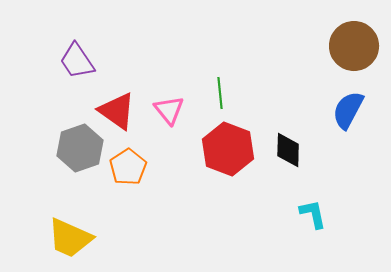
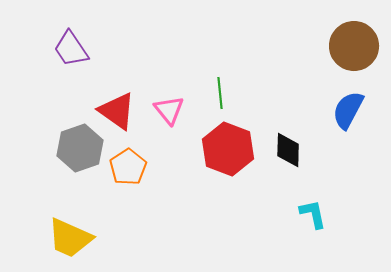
purple trapezoid: moved 6 px left, 12 px up
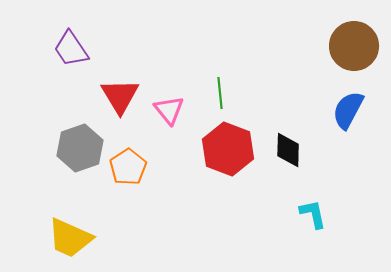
red triangle: moved 3 px right, 15 px up; rotated 24 degrees clockwise
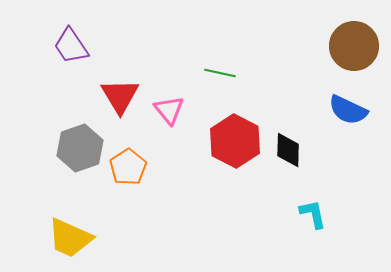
purple trapezoid: moved 3 px up
green line: moved 20 px up; rotated 72 degrees counterclockwise
blue semicircle: rotated 93 degrees counterclockwise
red hexagon: moved 7 px right, 8 px up; rotated 6 degrees clockwise
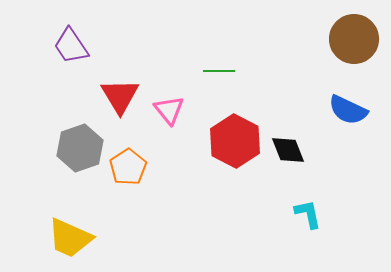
brown circle: moved 7 px up
green line: moved 1 px left, 2 px up; rotated 12 degrees counterclockwise
black diamond: rotated 24 degrees counterclockwise
cyan L-shape: moved 5 px left
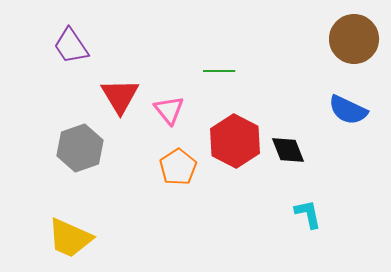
orange pentagon: moved 50 px right
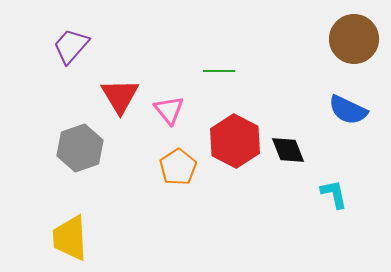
purple trapezoid: rotated 75 degrees clockwise
cyan L-shape: moved 26 px right, 20 px up
yellow trapezoid: rotated 63 degrees clockwise
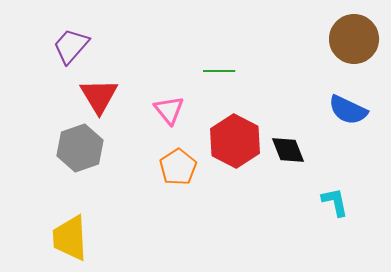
red triangle: moved 21 px left
cyan L-shape: moved 1 px right, 8 px down
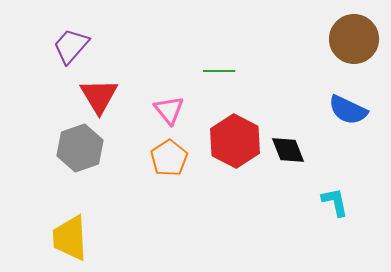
orange pentagon: moved 9 px left, 9 px up
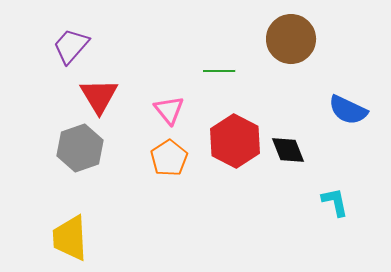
brown circle: moved 63 px left
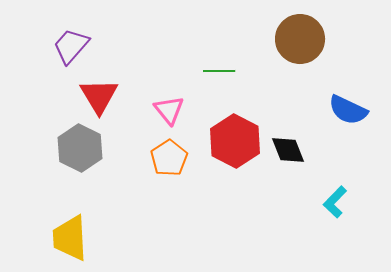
brown circle: moved 9 px right
gray hexagon: rotated 15 degrees counterclockwise
cyan L-shape: rotated 124 degrees counterclockwise
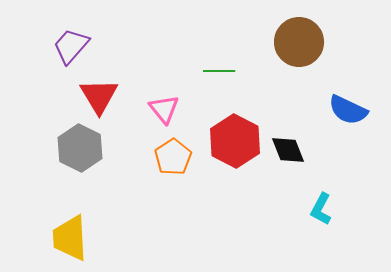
brown circle: moved 1 px left, 3 px down
pink triangle: moved 5 px left, 1 px up
orange pentagon: moved 4 px right, 1 px up
cyan L-shape: moved 14 px left, 7 px down; rotated 16 degrees counterclockwise
